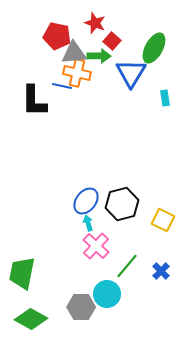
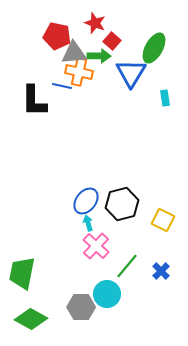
orange cross: moved 2 px right, 1 px up
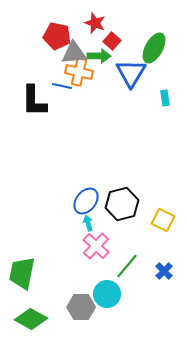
blue cross: moved 3 px right
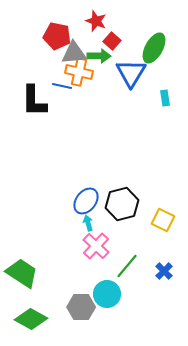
red star: moved 1 px right, 2 px up
green trapezoid: rotated 112 degrees clockwise
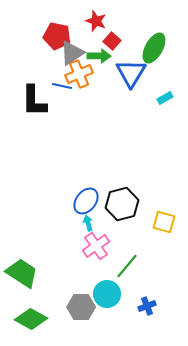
gray triangle: moved 2 px left; rotated 28 degrees counterclockwise
orange cross: moved 2 px down; rotated 36 degrees counterclockwise
cyan rectangle: rotated 70 degrees clockwise
yellow square: moved 1 px right, 2 px down; rotated 10 degrees counterclockwise
pink cross: rotated 12 degrees clockwise
blue cross: moved 17 px left, 35 px down; rotated 24 degrees clockwise
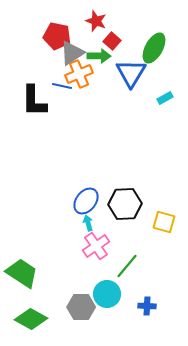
black hexagon: moved 3 px right; rotated 12 degrees clockwise
blue cross: rotated 24 degrees clockwise
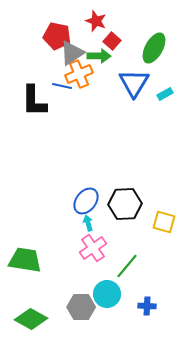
blue triangle: moved 3 px right, 10 px down
cyan rectangle: moved 4 px up
pink cross: moved 3 px left, 2 px down
green trapezoid: moved 3 px right, 13 px up; rotated 24 degrees counterclockwise
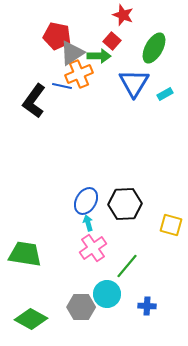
red star: moved 27 px right, 6 px up
black L-shape: rotated 36 degrees clockwise
blue ellipse: rotated 8 degrees counterclockwise
yellow square: moved 7 px right, 3 px down
green trapezoid: moved 6 px up
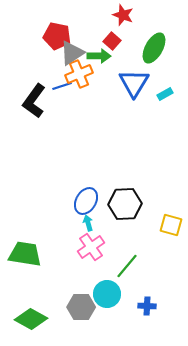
blue line: rotated 30 degrees counterclockwise
pink cross: moved 2 px left, 1 px up
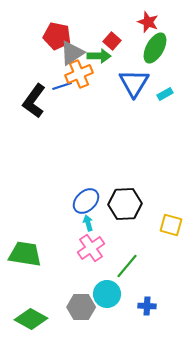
red star: moved 25 px right, 7 px down
green ellipse: moved 1 px right
blue ellipse: rotated 16 degrees clockwise
pink cross: moved 1 px down
